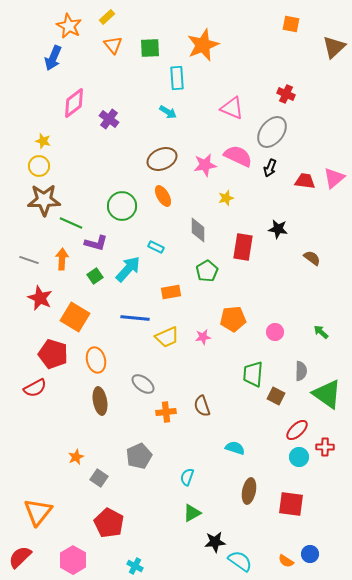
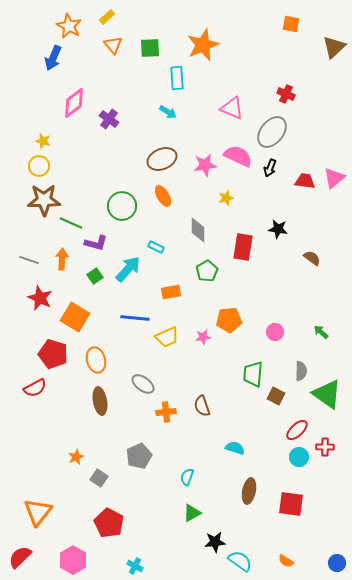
orange pentagon at (233, 319): moved 4 px left, 1 px down
blue circle at (310, 554): moved 27 px right, 9 px down
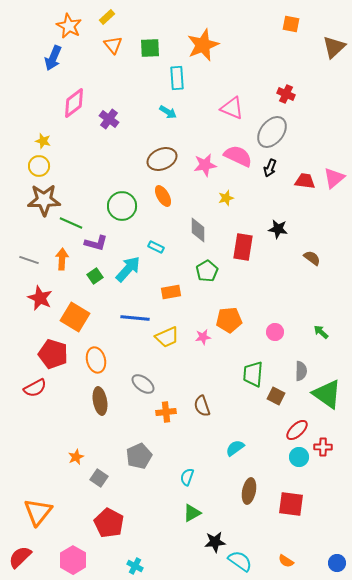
red cross at (325, 447): moved 2 px left
cyan semicircle at (235, 448): rotated 54 degrees counterclockwise
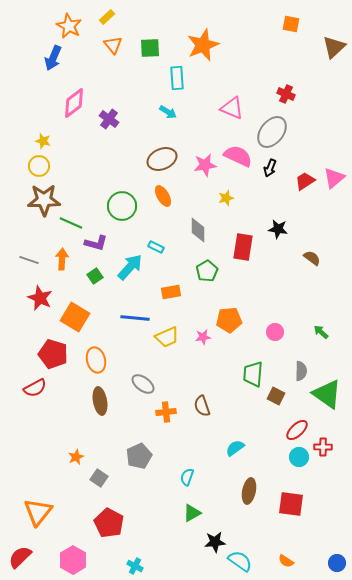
red trapezoid at (305, 181): rotated 40 degrees counterclockwise
cyan arrow at (128, 269): moved 2 px right, 2 px up
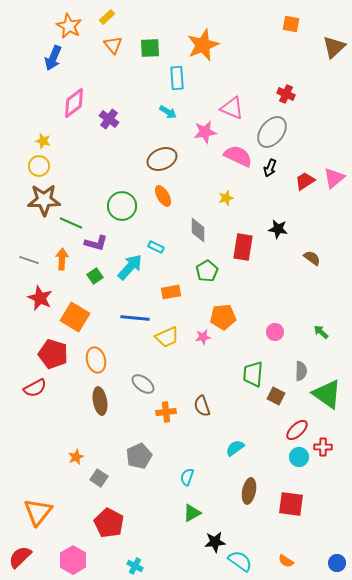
pink star at (205, 165): moved 33 px up
orange pentagon at (229, 320): moved 6 px left, 3 px up
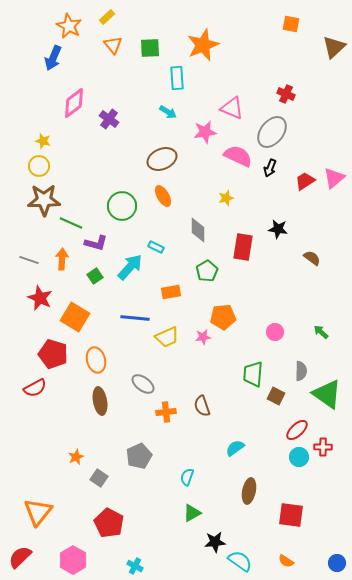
red square at (291, 504): moved 11 px down
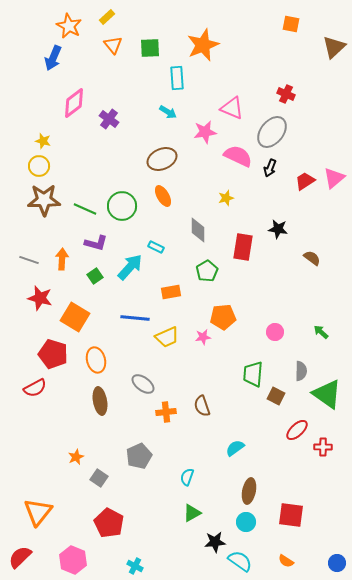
green line at (71, 223): moved 14 px right, 14 px up
red star at (40, 298): rotated 10 degrees counterclockwise
cyan circle at (299, 457): moved 53 px left, 65 px down
pink hexagon at (73, 560): rotated 8 degrees counterclockwise
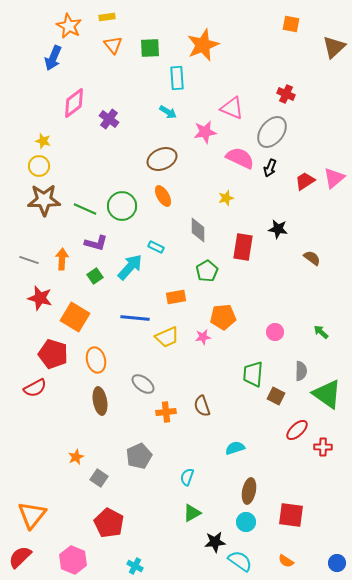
yellow rectangle at (107, 17): rotated 35 degrees clockwise
pink semicircle at (238, 156): moved 2 px right, 2 px down
orange rectangle at (171, 292): moved 5 px right, 5 px down
cyan semicircle at (235, 448): rotated 18 degrees clockwise
orange triangle at (38, 512): moved 6 px left, 3 px down
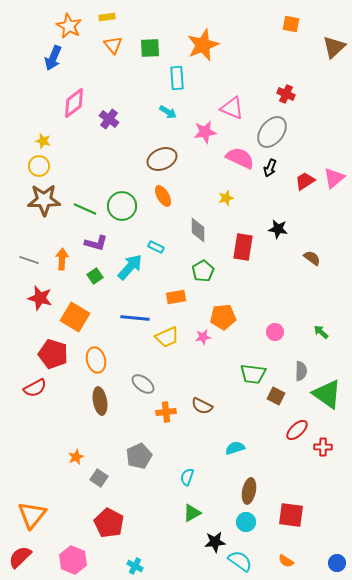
green pentagon at (207, 271): moved 4 px left
green trapezoid at (253, 374): rotated 88 degrees counterclockwise
brown semicircle at (202, 406): rotated 45 degrees counterclockwise
